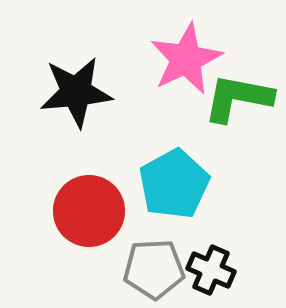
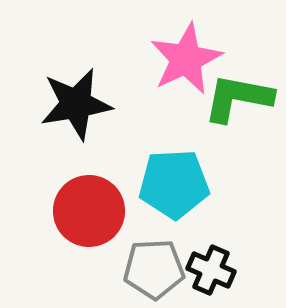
black star: moved 12 px down; rotated 4 degrees counterclockwise
cyan pentagon: rotated 26 degrees clockwise
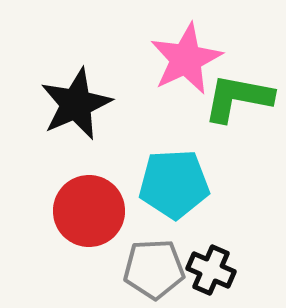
black star: rotated 14 degrees counterclockwise
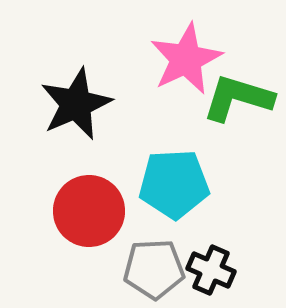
green L-shape: rotated 6 degrees clockwise
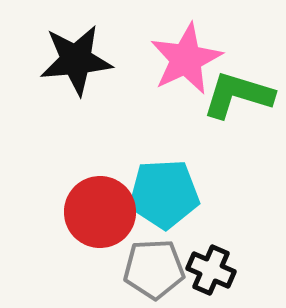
green L-shape: moved 3 px up
black star: moved 44 px up; rotated 18 degrees clockwise
cyan pentagon: moved 10 px left, 10 px down
red circle: moved 11 px right, 1 px down
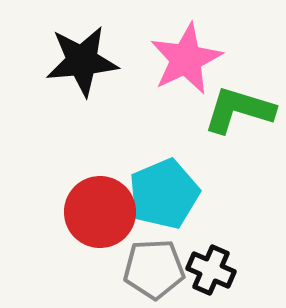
black star: moved 6 px right, 1 px down
green L-shape: moved 1 px right, 15 px down
cyan pentagon: rotated 20 degrees counterclockwise
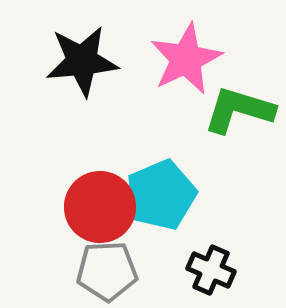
cyan pentagon: moved 3 px left, 1 px down
red circle: moved 5 px up
gray pentagon: moved 47 px left, 2 px down
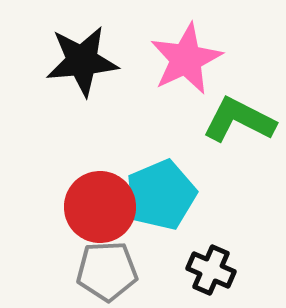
green L-shape: moved 10 px down; rotated 10 degrees clockwise
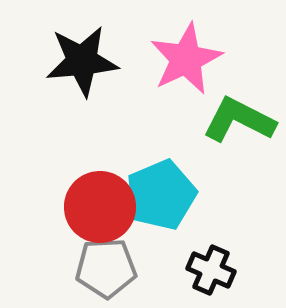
gray pentagon: moved 1 px left, 3 px up
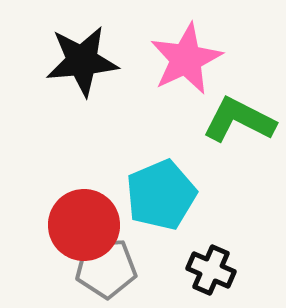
red circle: moved 16 px left, 18 px down
